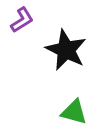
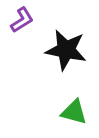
black star: rotated 15 degrees counterclockwise
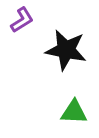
green triangle: rotated 12 degrees counterclockwise
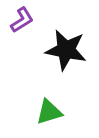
green triangle: moved 25 px left; rotated 20 degrees counterclockwise
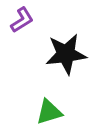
black star: moved 4 px down; rotated 18 degrees counterclockwise
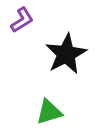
black star: rotated 21 degrees counterclockwise
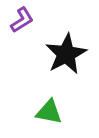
green triangle: rotated 28 degrees clockwise
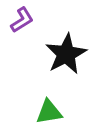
green triangle: rotated 20 degrees counterclockwise
